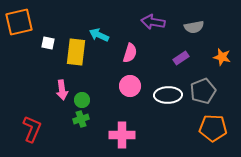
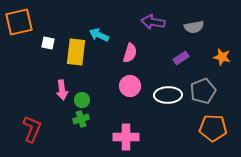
pink cross: moved 4 px right, 2 px down
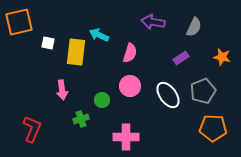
gray semicircle: rotated 54 degrees counterclockwise
white ellipse: rotated 56 degrees clockwise
green circle: moved 20 px right
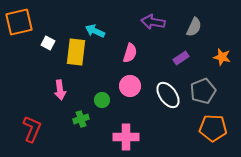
cyan arrow: moved 4 px left, 4 px up
white square: rotated 16 degrees clockwise
pink arrow: moved 2 px left
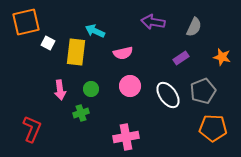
orange square: moved 7 px right
pink semicircle: moved 7 px left; rotated 60 degrees clockwise
green circle: moved 11 px left, 11 px up
green cross: moved 6 px up
pink cross: rotated 10 degrees counterclockwise
